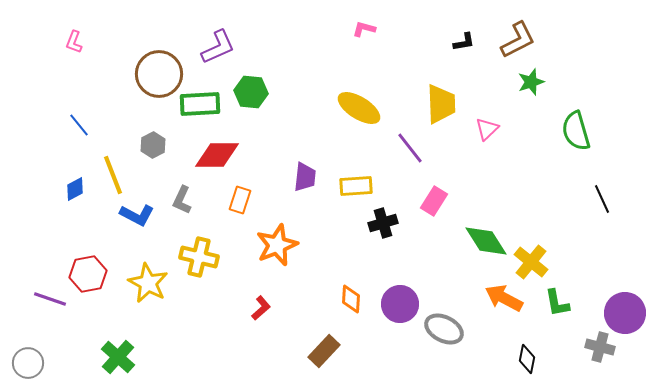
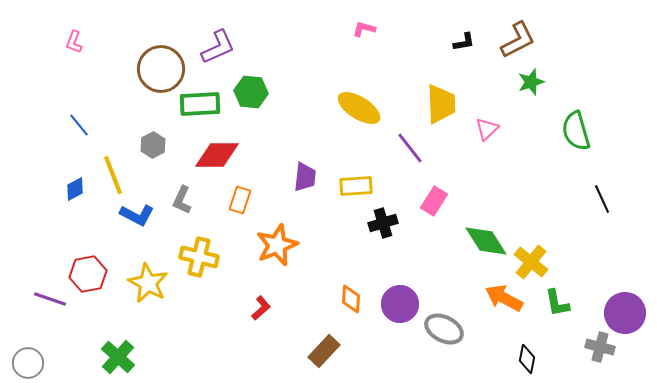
brown circle at (159, 74): moved 2 px right, 5 px up
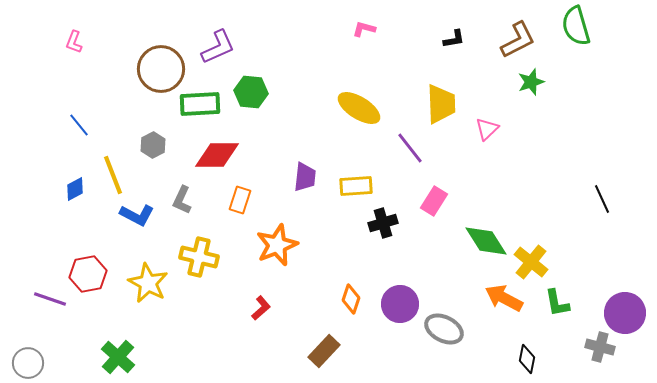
black L-shape at (464, 42): moved 10 px left, 3 px up
green semicircle at (576, 131): moved 105 px up
orange diamond at (351, 299): rotated 16 degrees clockwise
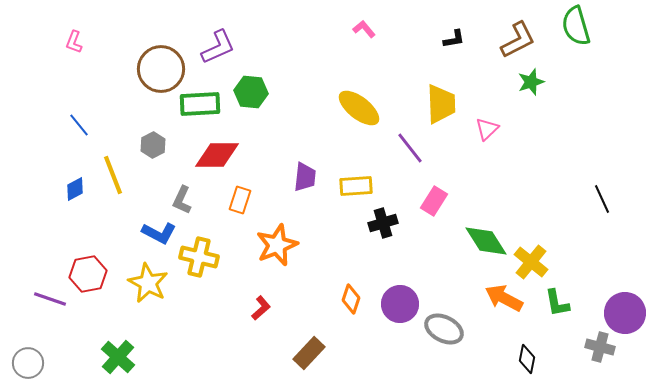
pink L-shape at (364, 29): rotated 35 degrees clockwise
yellow ellipse at (359, 108): rotated 6 degrees clockwise
blue L-shape at (137, 215): moved 22 px right, 18 px down
brown rectangle at (324, 351): moved 15 px left, 2 px down
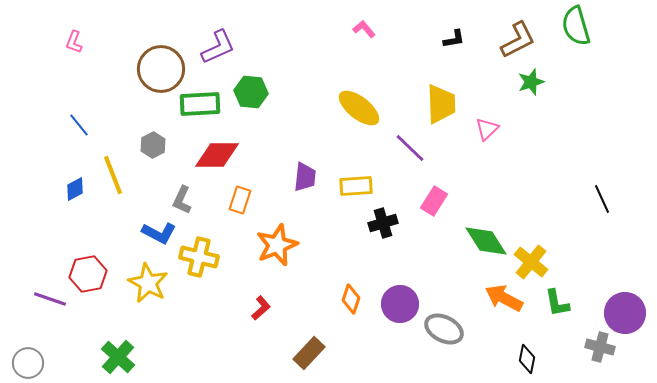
purple line at (410, 148): rotated 8 degrees counterclockwise
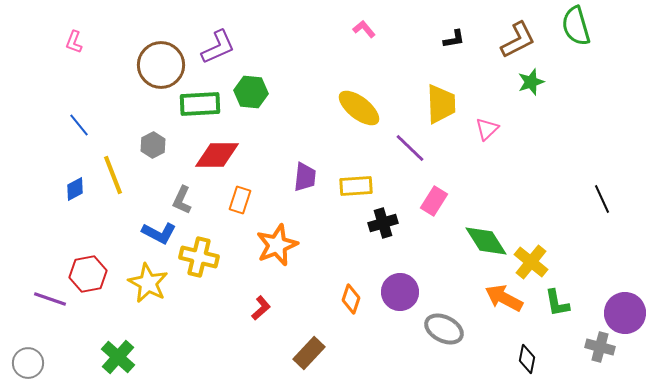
brown circle at (161, 69): moved 4 px up
purple circle at (400, 304): moved 12 px up
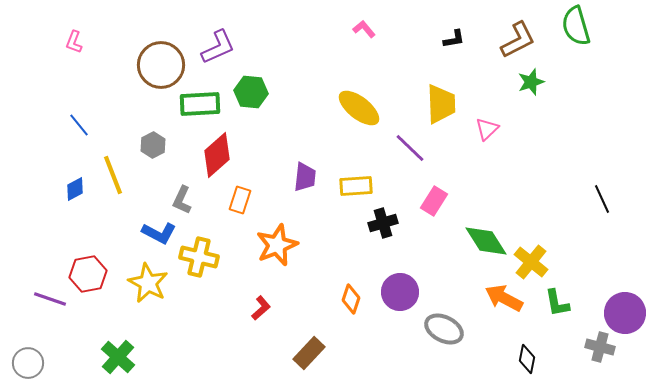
red diamond at (217, 155): rotated 42 degrees counterclockwise
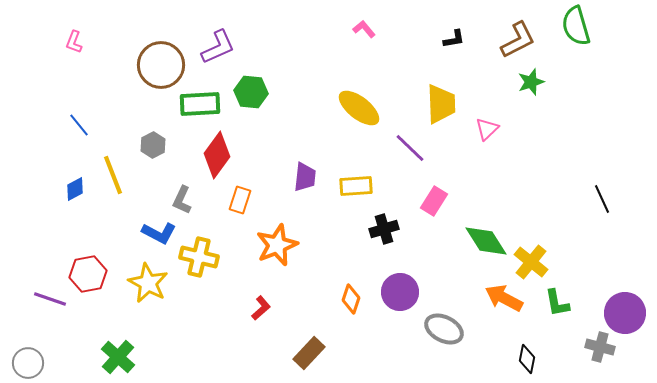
red diamond at (217, 155): rotated 12 degrees counterclockwise
black cross at (383, 223): moved 1 px right, 6 px down
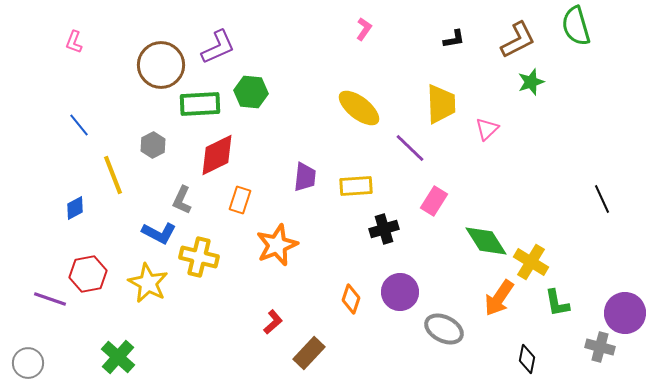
pink L-shape at (364, 29): rotated 75 degrees clockwise
red diamond at (217, 155): rotated 27 degrees clockwise
blue diamond at (75, 189): moved 19 px down
yellow cross at (531, 262): rotated 8 degrees counterclockwise
orange arrow at (504, 298): moved 5 px left; rotated 84 degrees counterclockwise
red L-shape at (261, 308): moved 12 px right, 14 px down
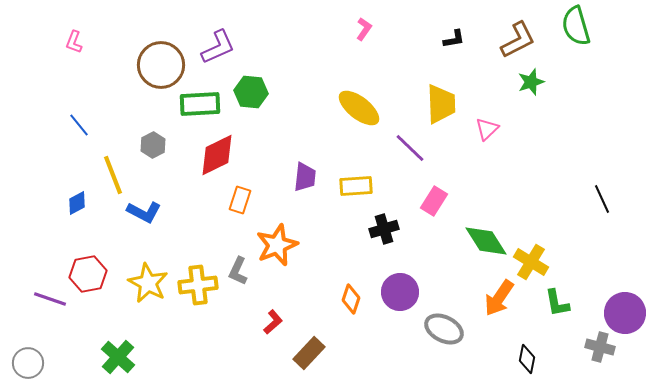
gray L-shape at (182, 200): moved 56 px right, 71 px down
blue diamond at (75, 208): moved 2 px right, 5 px up
blue L-shape at (159, 233): moved 15 px left, 21 px up
yellow cross at (199, 257): moved 1 px left, 28 px down; rotated 21 degrees counterclockwise
